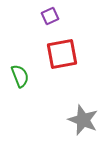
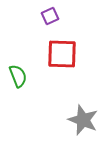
red square: rotated 12 degrees clockwise
green semicircle: moved 2 px left
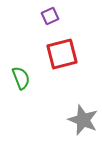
red square: rotated 16 degrees counterclockwise
green semicircle: moved 3 px right, 2 px down
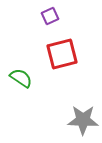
green semicircle: rotated 35 degrees counterclockwise
gray star: rotated 20 degrees counterclockwise
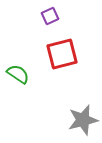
green semicircle: moved 3 px left, 4 px up
gray star: rotated 16 degrees counterclockwise
